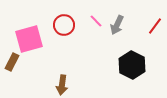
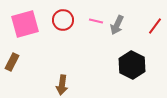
pink line: rotated 32 degrees counterclockwise
red circle: moved 1 px left, 5 px up
pink square: moved 4 px left, 15 px up
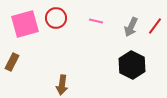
red circle: moved 7 px left, 2 px up
gray arrow: moved 14 px right, 2 px down
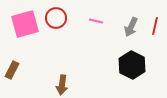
red line: rotated 24 degrees counterclockwise
brown rectangle: moved 8 px down
